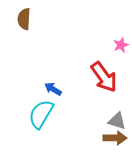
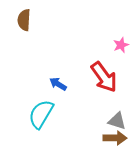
brown semicircle: moved 1 px down
blue arrow: moved 5 px right, 5 px up
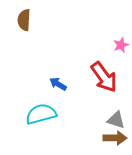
cyan semicircle: rotated 44 degrees clockwise
gray triangle: moved 1 px left, 1 px up
